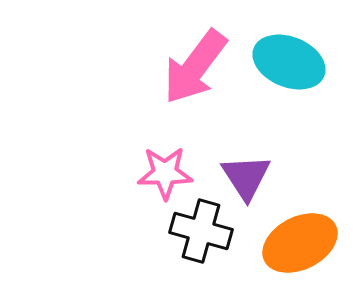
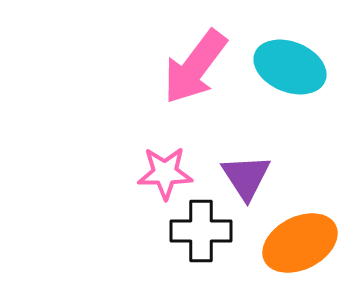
cyan ellipse: moved 1 px right, 5 px down
black cross: rotated 16 degrees counterclockwise
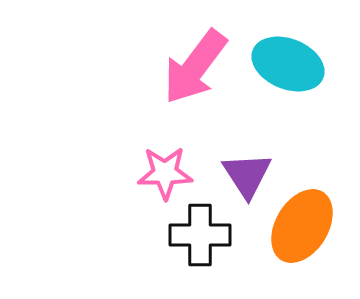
cyan ellipse: moved 2 px left, 3 px up
purple triangle: moved 1 px right, 2 px up
black cross: moved 1 px left, 4 px down
orange ellipse: moved 2 px right, 17 px up; rotated 32 degrees counterclockwise
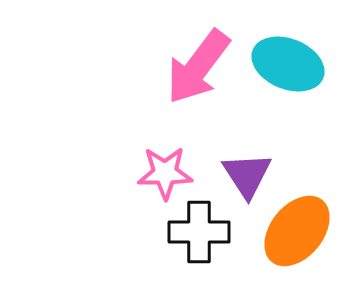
pink arrow: moved 3 px right
orange ellipse: moved 5 px left, 5 px down; rotated 8 degrees clockwise
black cross: moved 1 px left, 3 px up
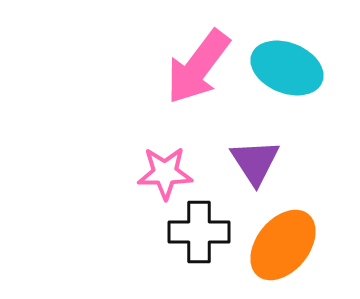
cyan ellipse: moved 1 px left, 4 px down
purple triangle: moved 8 px right, 13 px up
orange ellipse: moved 14 px left, 14 px down
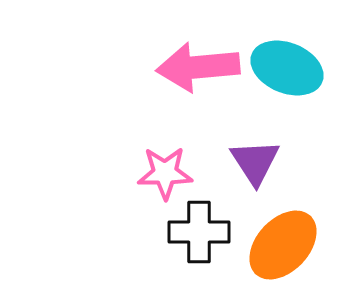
pink arrow: rotated 48 degrees clockwise
orange ellipse: rotated 4 degrees clockwise
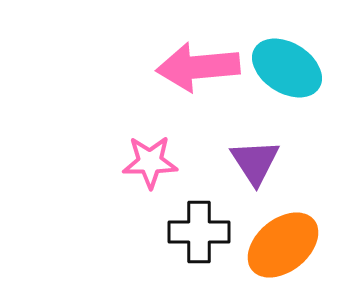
cyan ellipse: rotated 10 degrees clockwise
pink star: moved 15 px left, 11 px up
orange ellipse: rotated 8 degrees clockwise
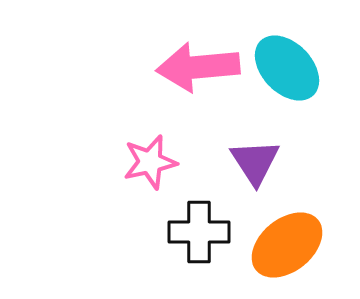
cyan ellipse: rotated 14 degrees clockwise
pink star: rotated 12 degrees counterclockwise
orange ellipse: moved 4 px right
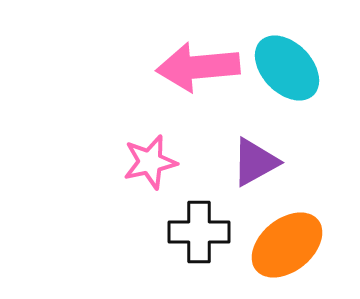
purple triangle: rotated 34 degrees clockwise
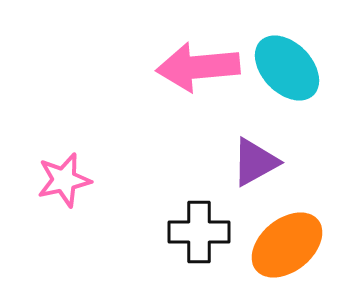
pink star: moved 86 px left, 18 px down
